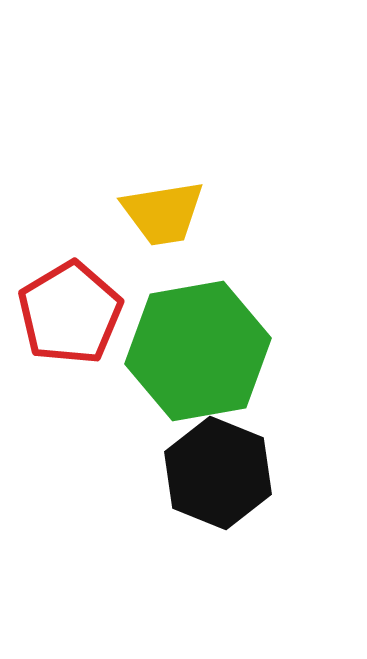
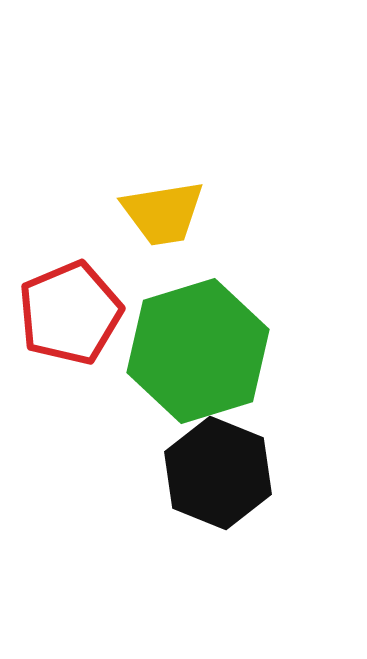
red pentagon: rotated 8 degrees clockwise
green hexagon: rotated 7 degrees counterclockwise
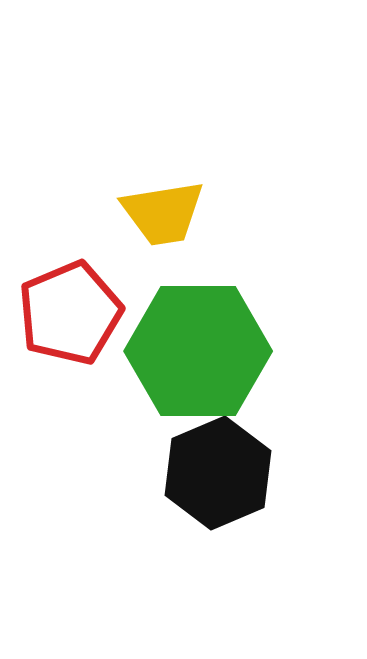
green hexagon: rotated 17 degrees clockwise
black hexagon: rotated 15 degrees clockwise
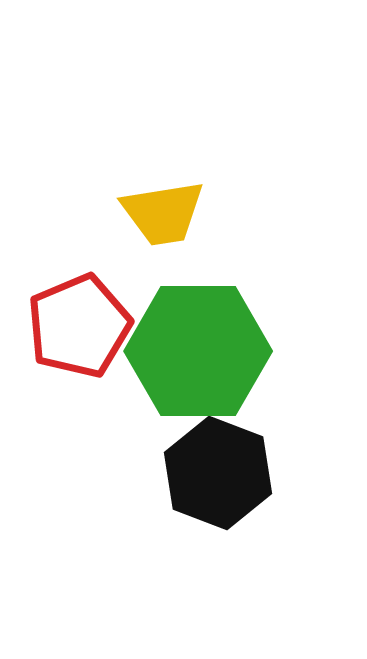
red pentagon: moved 9 px right, 13 px down
black hexagon: rotated 16 degrees counterclockwise
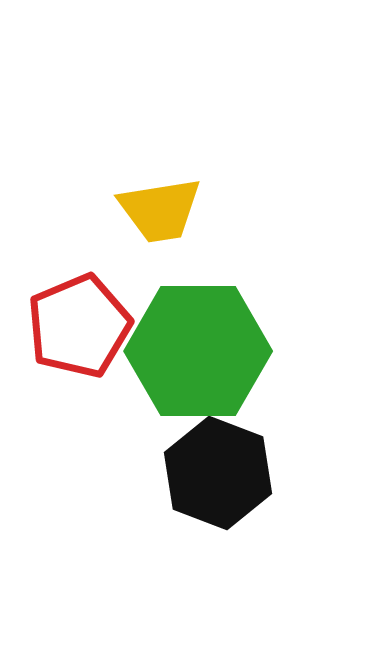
yellow trapezoid: moved 3 px left, 3 px up
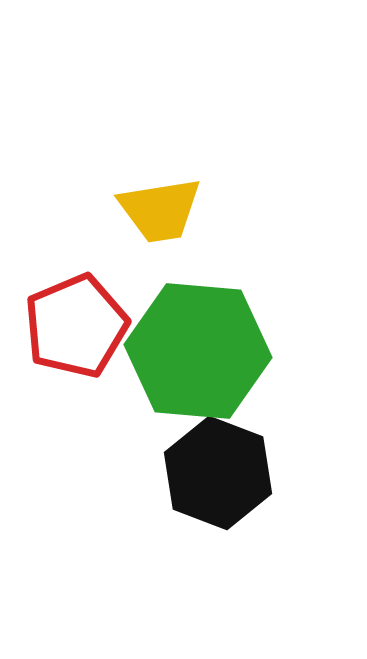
red pentagon: moved 3 px left
green hexagon: rotated 5 degrees clockwise
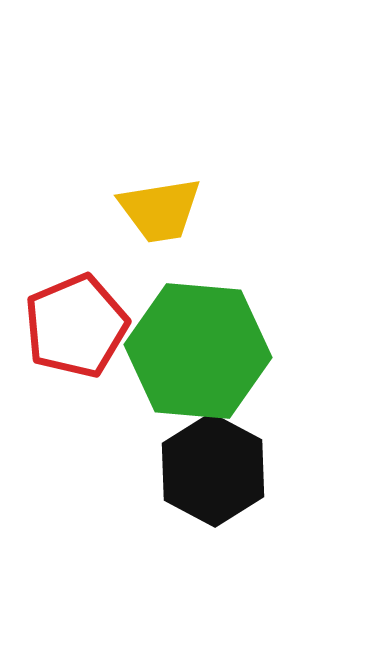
black hexagon: moved 5 px left, 3 px up; rotated 7 degrees clockwise
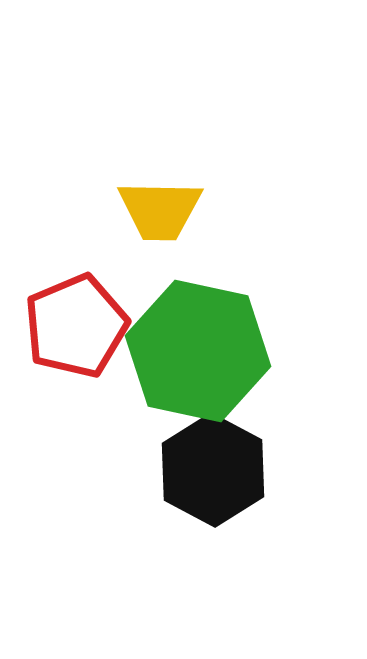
yellow trapezoid: rotated 10 degrees clockwise
green hexagon: rotated 7 degrees clockwise
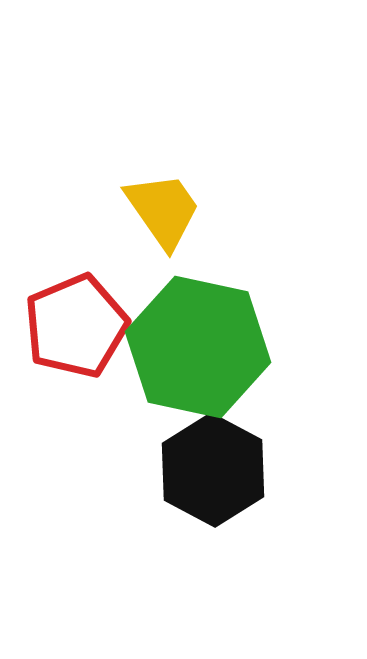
yellow trapezoid: moved 3 px right; rotated 126 degrees counterclockwise
green hexagon: moved 4 px up
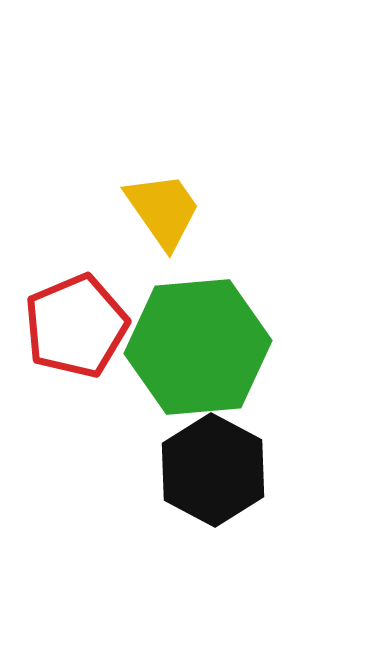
green hexagon: rotated 17 degrees counterclockwise
